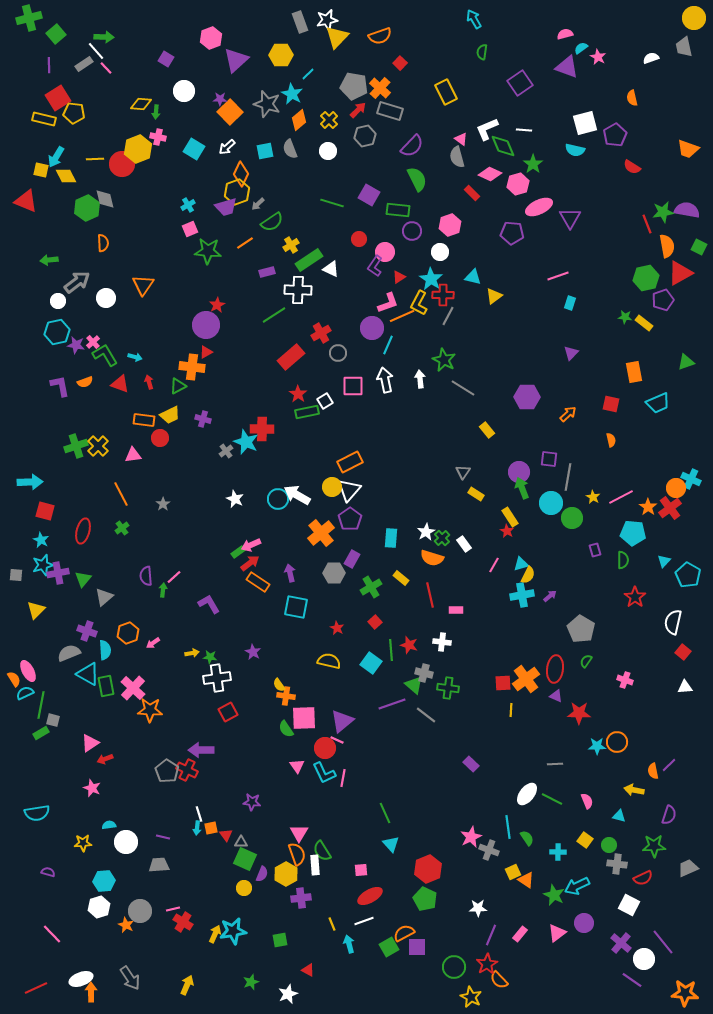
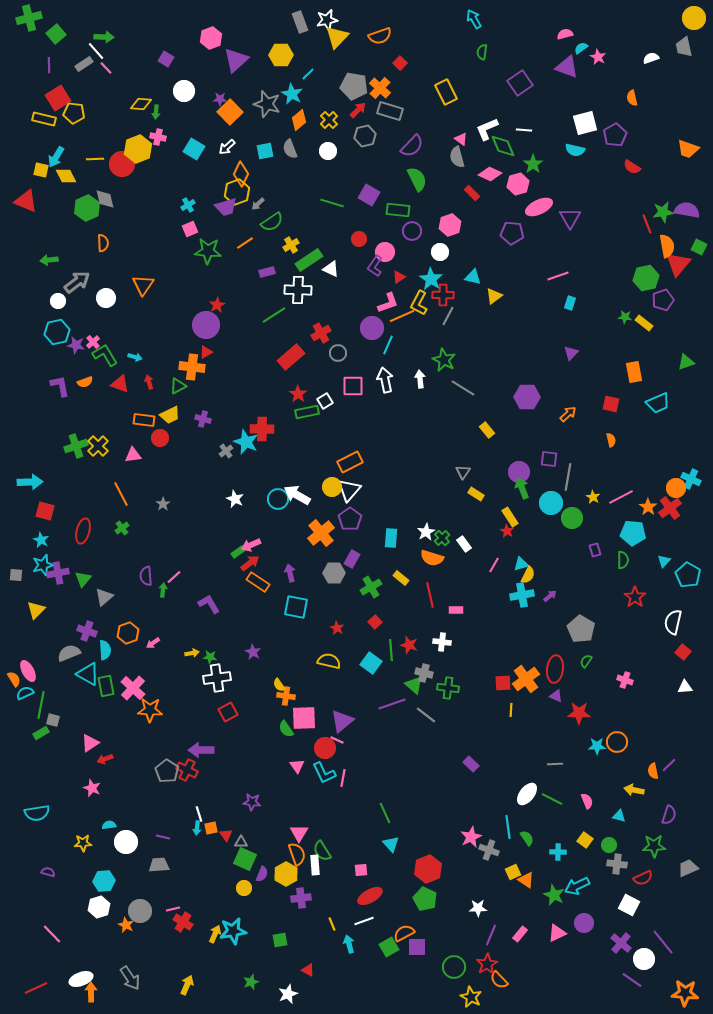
red triangle at (680, 273): moved 2 px left, 9 px up; rotated 20 degrees counterclockwise
pink triangle at (557, 933): rotated 12 degrees clockwise
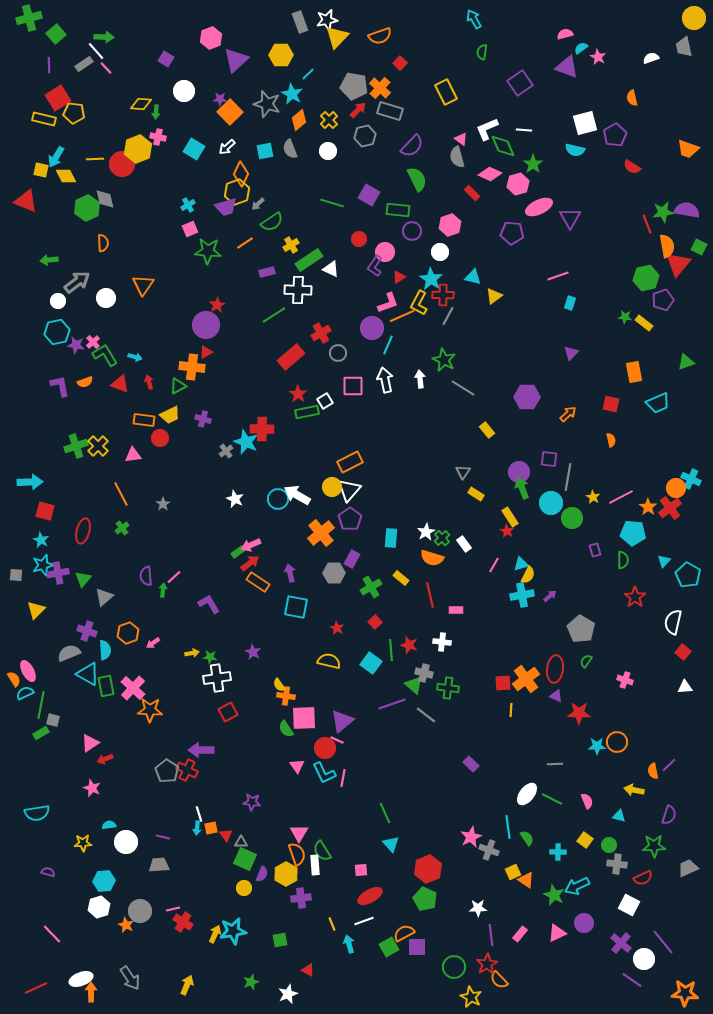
purple line at (491, 935): rotated 30 degrees counterclockwise
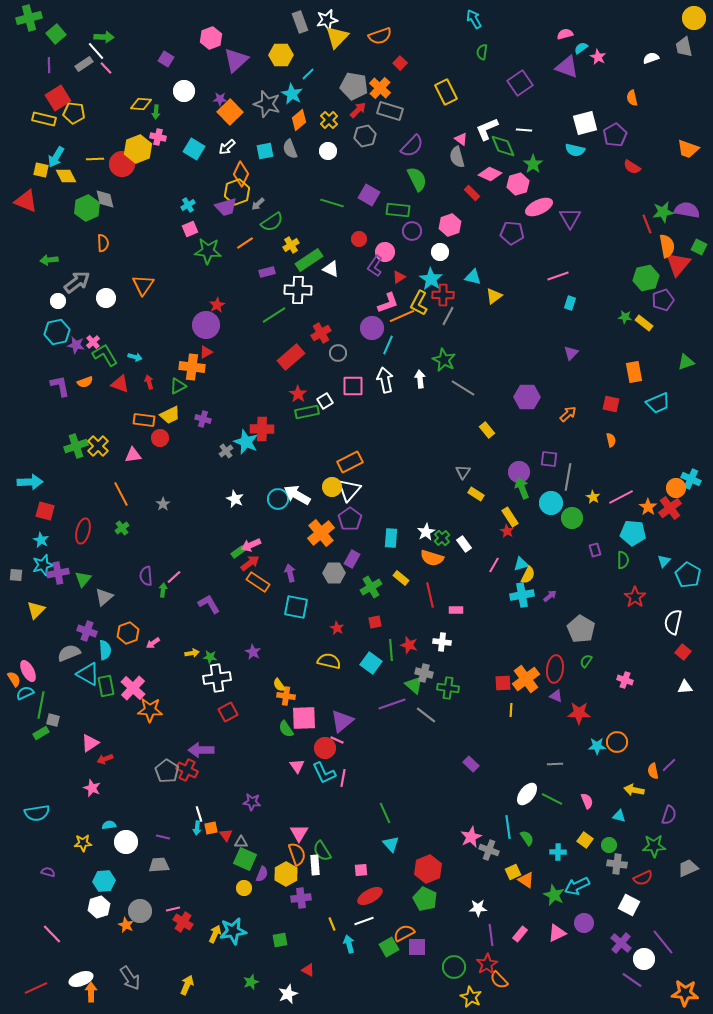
red square at (375, 622): rotated 32 degrees clockwise
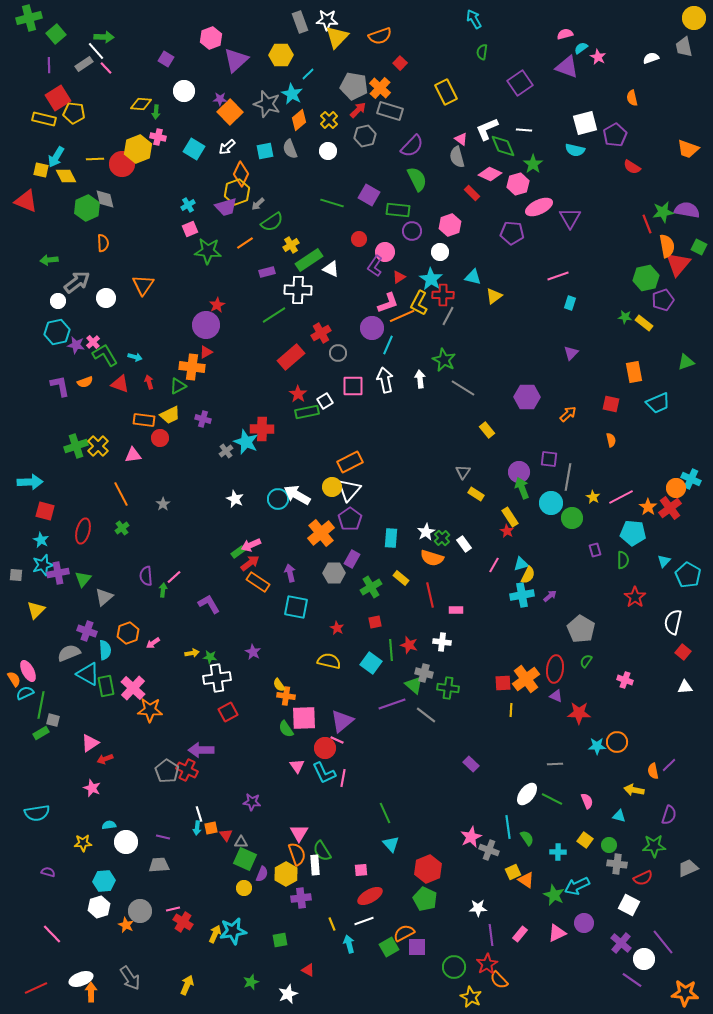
white star at (327, 20): rotated 15 degrees clockwise
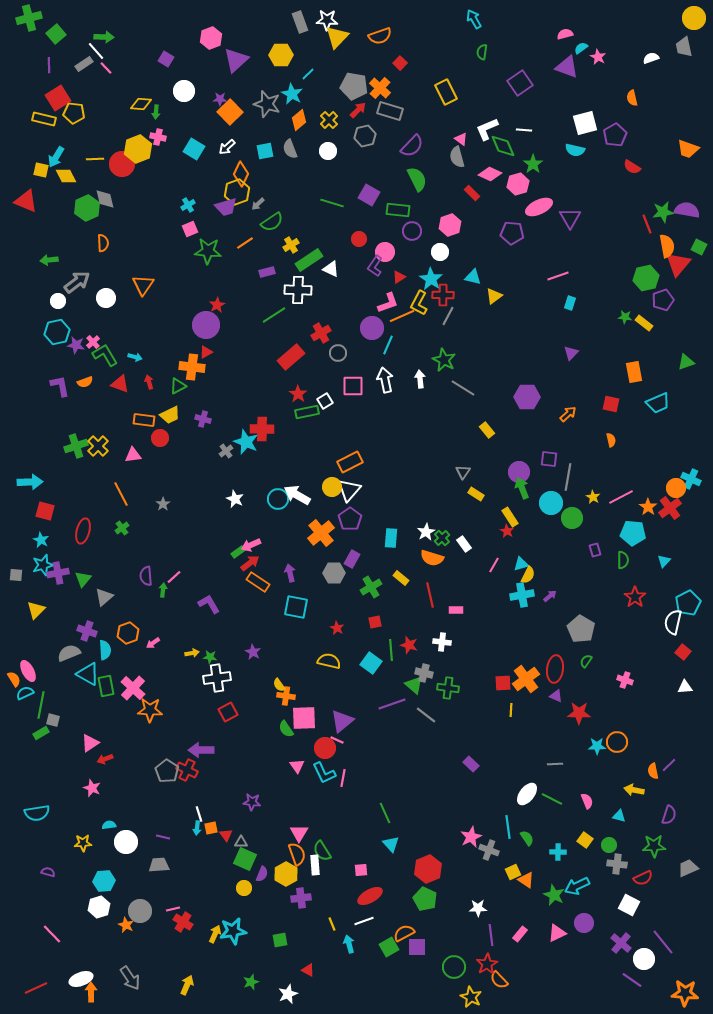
cyan pentagon at (688, 575): moved 28 px down; rotated 15 degrees clockwise
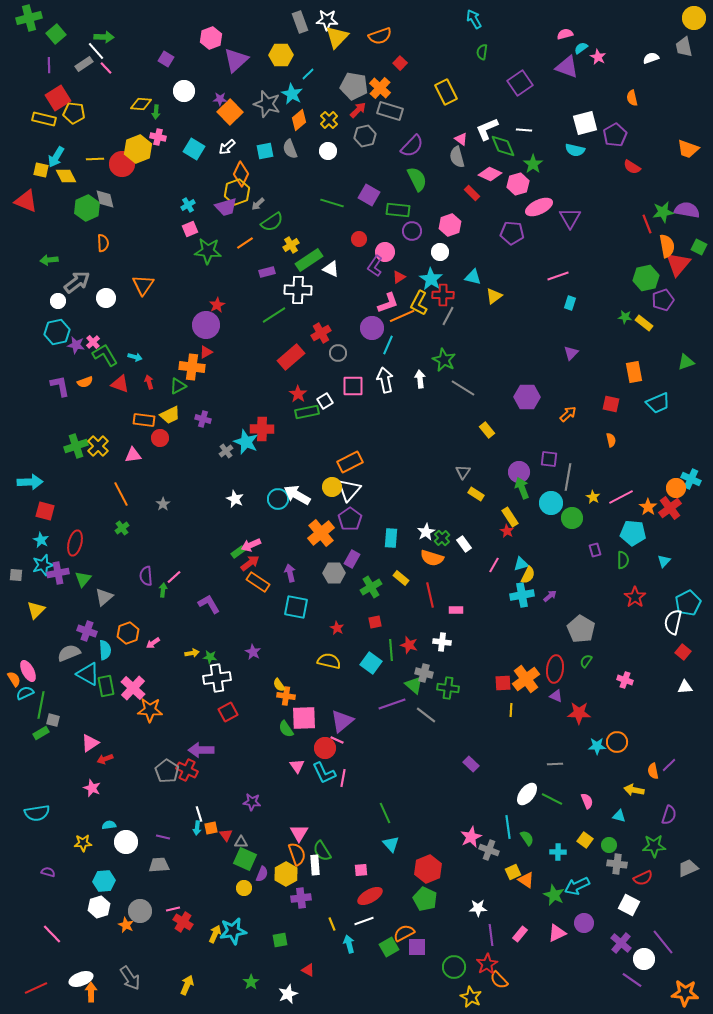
red ellipse at (83, 531): moved 8 px left, 12 px down
green star at (251, 982): rotated 14 degrees counterclockwise
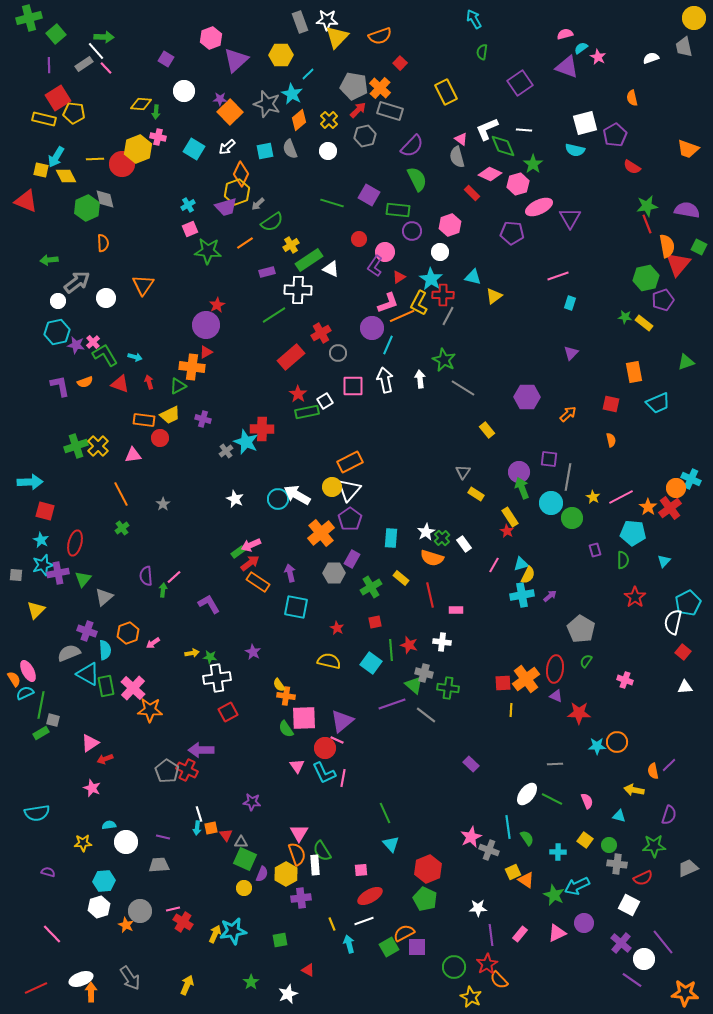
green star at (663, 212): moved 16 px left, 6 px up
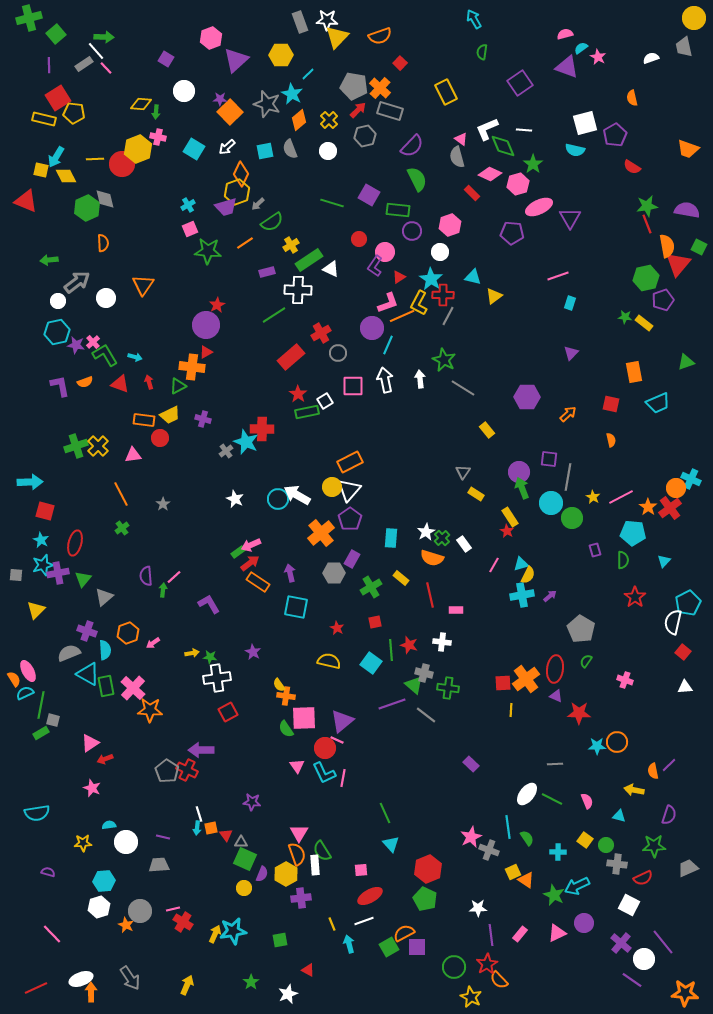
green circle at (609, 845): moved 3 px left
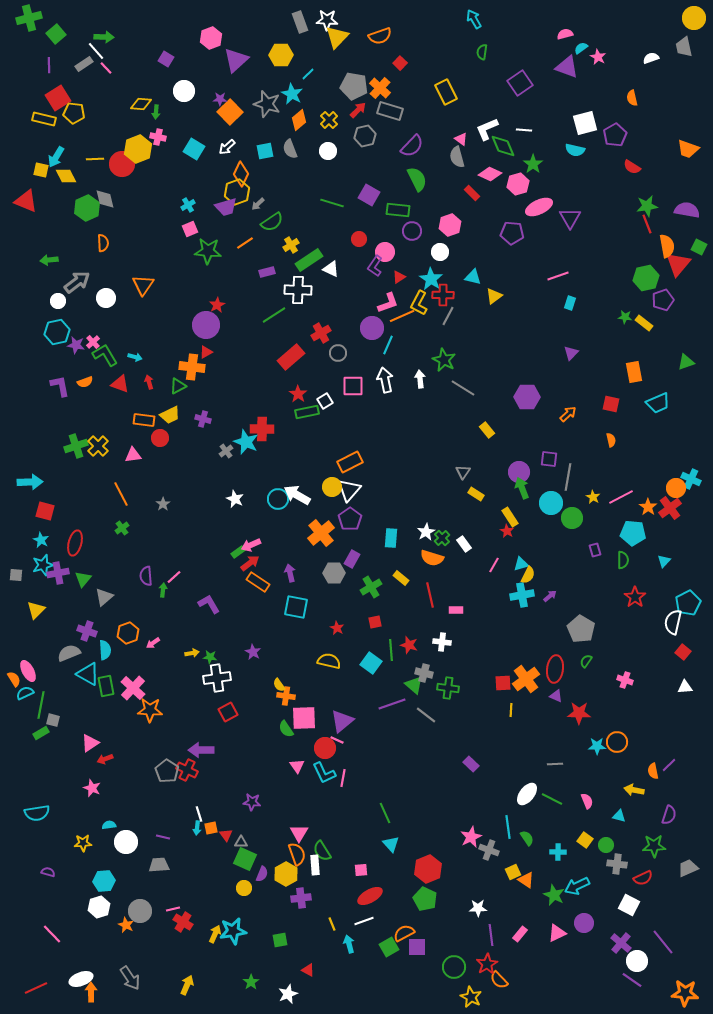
white circle at (644, 959): moved 7 px left, 2 px down
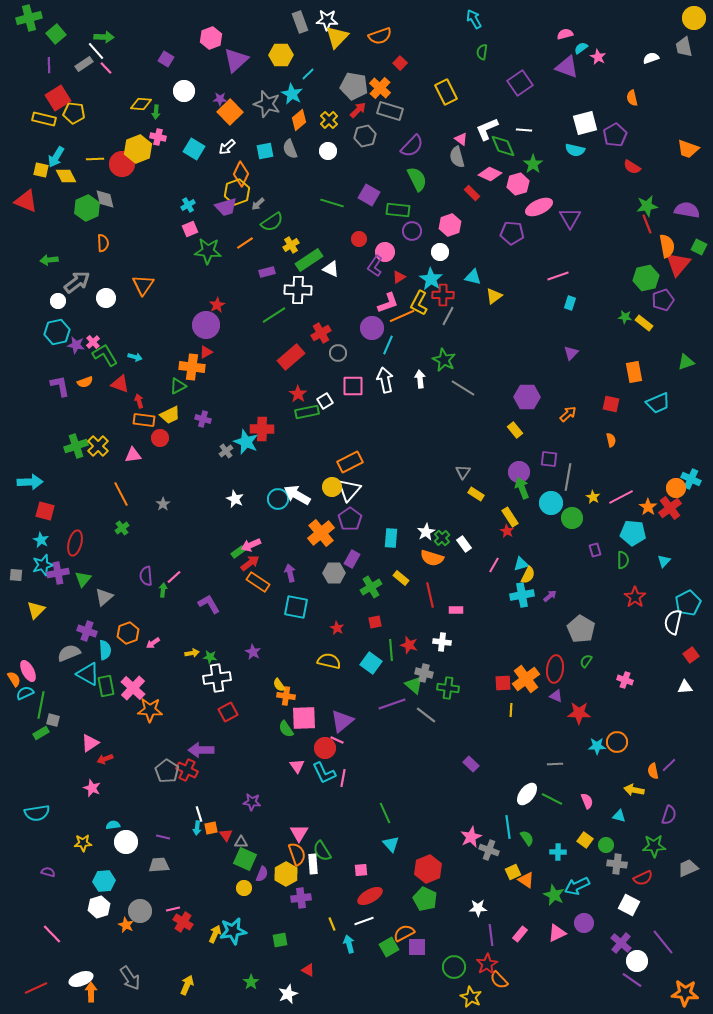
red arrow at (149, 382): moved 10 px left, 19 px down
yellow rectangle at (487, 430): moved 28 px right
red square at (683, 652): moved 8 px right, 3 px down; rotated 14 degrees clockwise
cyan semicircle at (109, 825): moved 4 px right
white rectangle at (315, 865): moved 2 px left, 1 px up
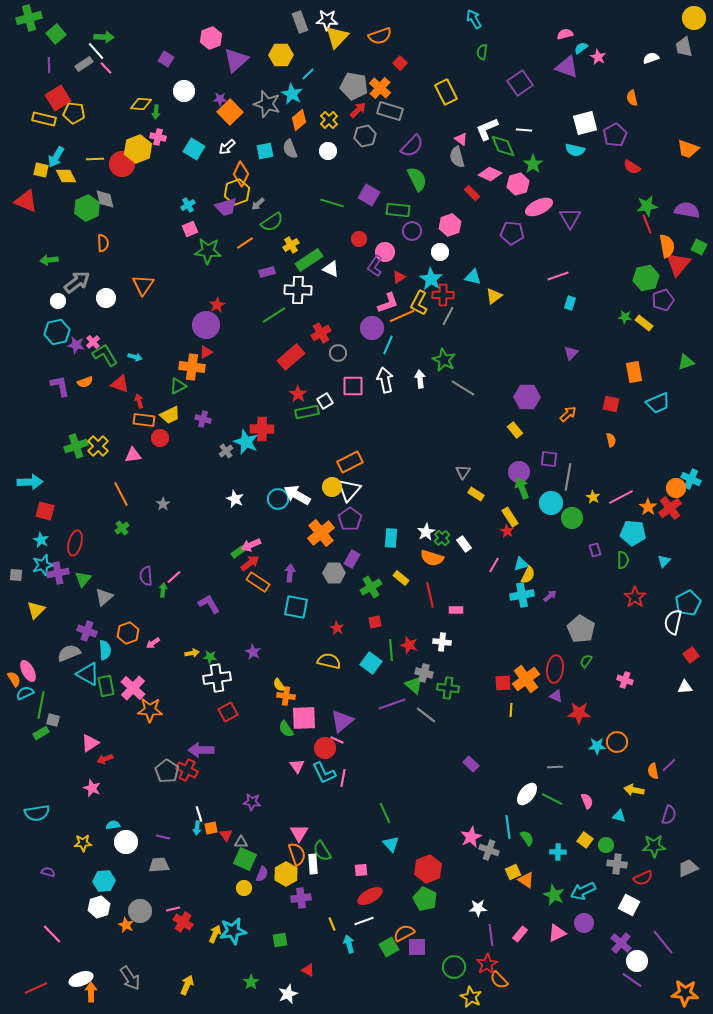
purple arrow at (290, 573): rotated 18 degrees clockwise
gray line at (555, 764): moved 3 px down
cyan arrow at (577, 886): moved 6 px right, 5 px down
